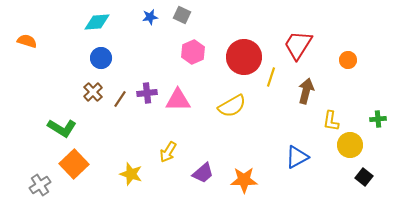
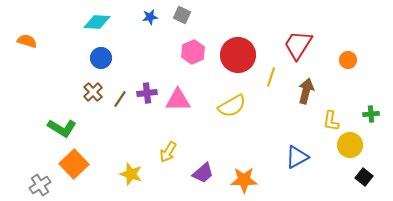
cyan diamond: rotated 8 degrees clockwise
red circle: moved 6 px left, 2 px up
green cross: moved 7 px left, 5 px up
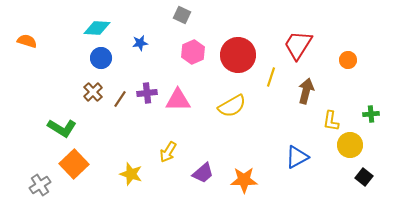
blue star: moved 10 px left, 26 px down
cyan diamond: moved 6 px down
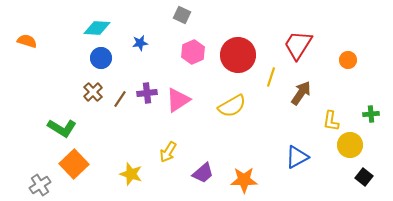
brown arrow: moved 5 px left, 2 px down; rotated 20 degrees clockwise
pink triangle: rotated 32 degrees counterclockwise
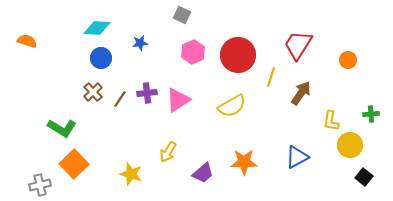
orange star: moved 18 px up
gray cross: rotated 20 degrees clockwise
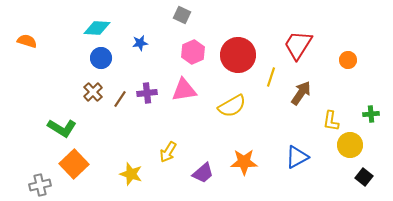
pink triangle: moved 6 px right, 10 px up; rotated 24 degrees clockwise
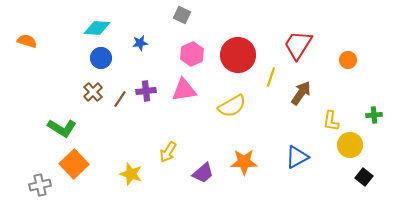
pink hexagon: moved 1 px left, 2 px down
purple cross: moved 1 px left, 2 px up
green cross: moved 3 px right, 1 px down
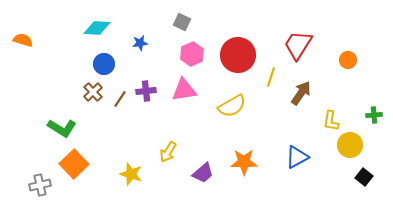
gray square: moved 7 px down
orange semicircle: moved 4 px left, 1 px up
blue circle: moved 3 px right, 6 px down
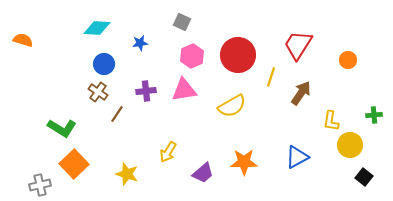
pink hexagon: moved 2 px down
brown cross: moved 5 px right; rotated 12 degrees counterclockwise
brown line: moved 3 px left, 15 px down
yellow star: moved 4 px left
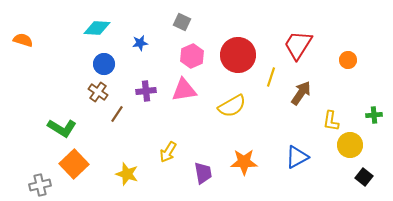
purple trapezoid: rotated 60 degrees counterclockwise
